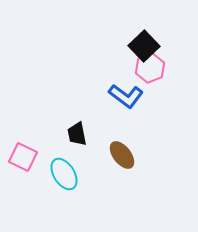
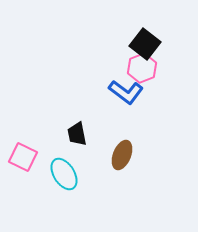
black square: moved 1 px right, 2 px up; rotated 8 degrees counterclockwise
pink hexagon: moved 8 px left
blue L-shape: moved 4 px up
brown ellipse: rotated 60 degrees clockwise
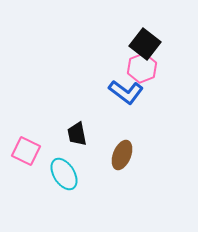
pink square: moved 3 px right, 6 px up
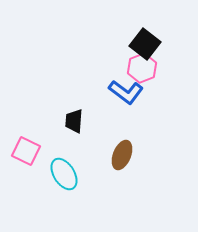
black trapezoid: moved 3 px left, 13 px up; rotated 15 degrees clockwise
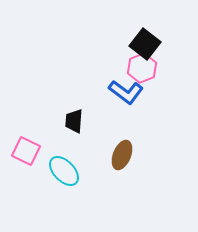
cyan ellipse: moved 3 px up; rotated 12 degrees counterclockwise
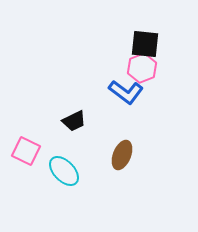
black square: rotated 32 degrees counterclockwise
black trapezoid: rotated 120 degrees counterclockwise
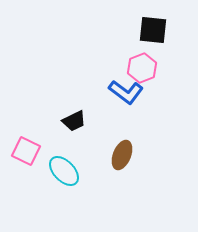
black square: moved 8 px right, 14 px up
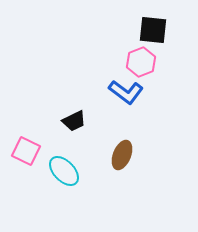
pink hexagon: moved 1 px left, 6 px up
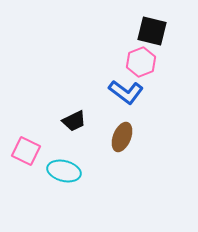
black square: moved 1 px left, 1 px down; rotated 8 degrees clockwise
brown ellipse: moved 18 px up
cyan ellipse: rotated 32 degrees counterclockwise
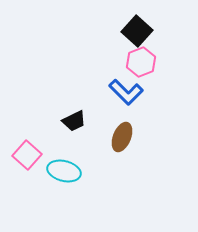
black square: moved 15 px left; rotated 28 degrees clockwise
blue L-shape: rotated 8 degrees clockwise
pink square: moved 1 px right, 4 px down; rotated 16 degrees clockwise
